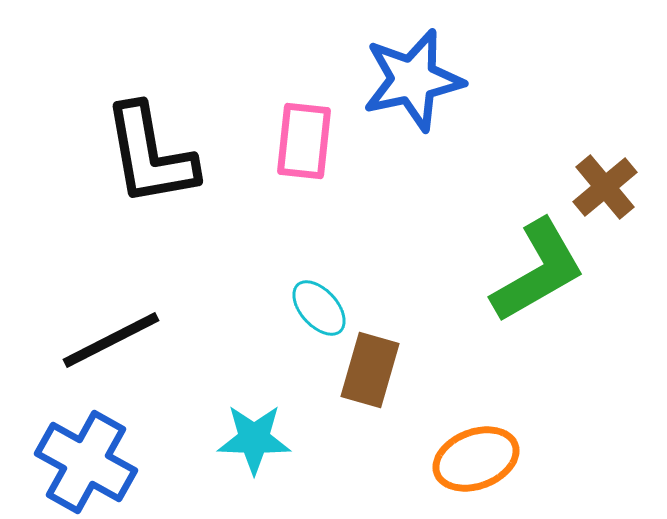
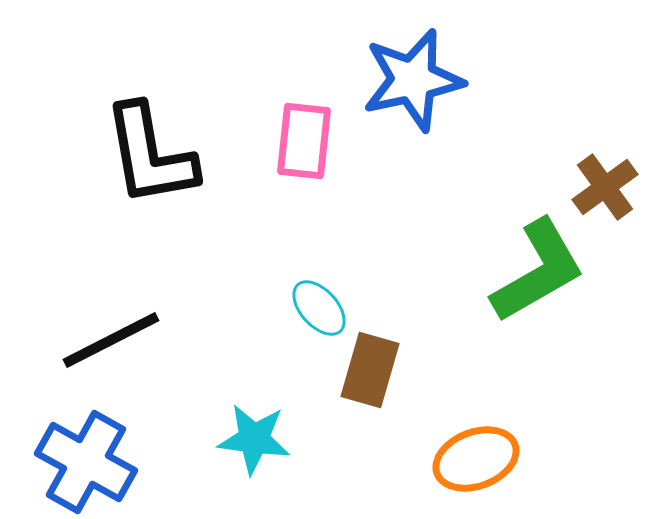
brown cross: rotated 4 degrees clockwise
cyan star: rotated 6 degrees clockwise
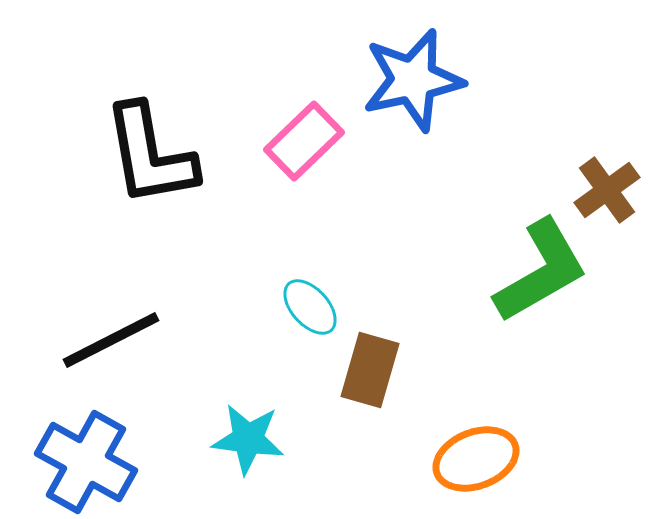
pink rectangle: rotated 40 degrees clockwise
brown cross: moved 2 px right, 3 px down
green L-shape: moved 3 px right
cyan ellipse: moved 9 px left, 1 px up
cyan star: moved 6 px left
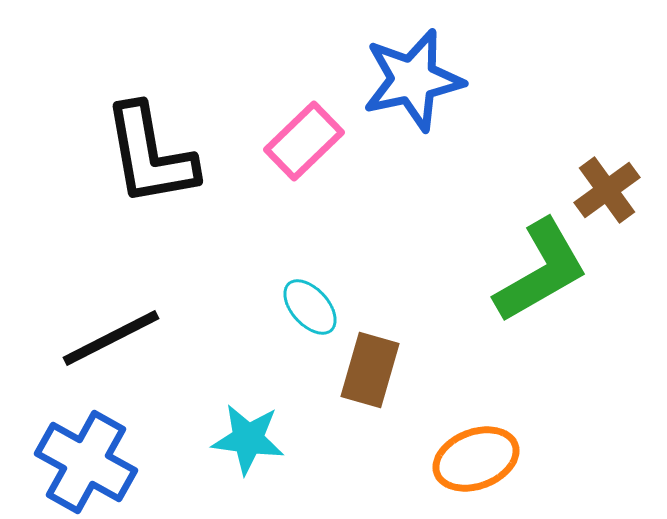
black line: moved 2 px up
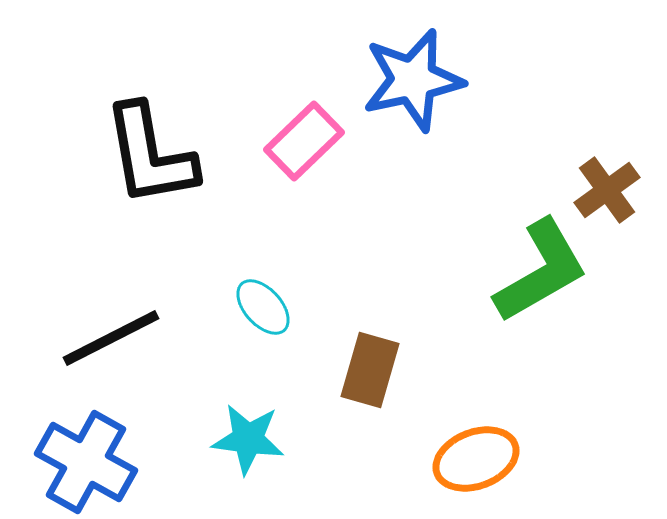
cyan ellipse: moved 47 px left
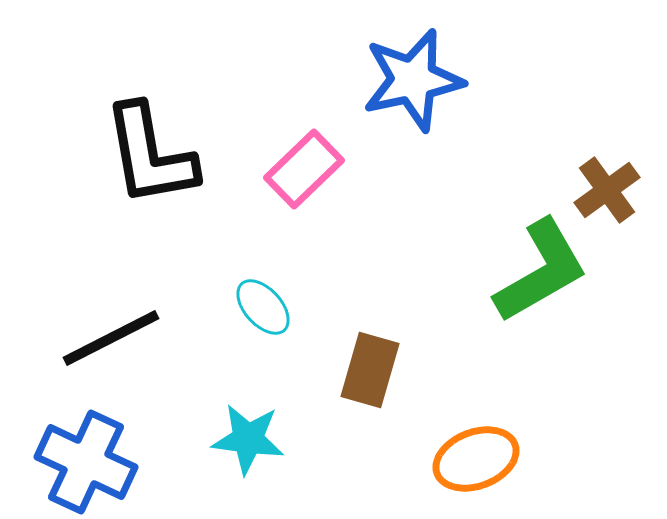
pink rectangle: moved 28 px down
blue cross: rotated 4 degrees counterclockwise
